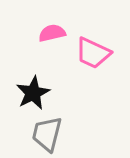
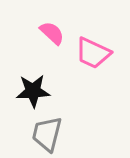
pink semicircle: rotated 56 degrees clockwise
black star: moved 2 px up; rotated 24 degrees clockwise
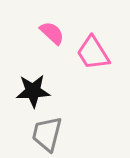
pink trapezoid: rotated 33 degrees clockwise
